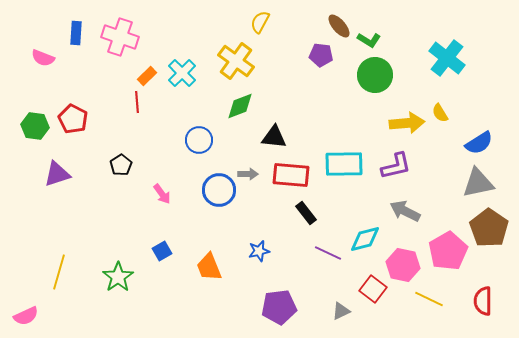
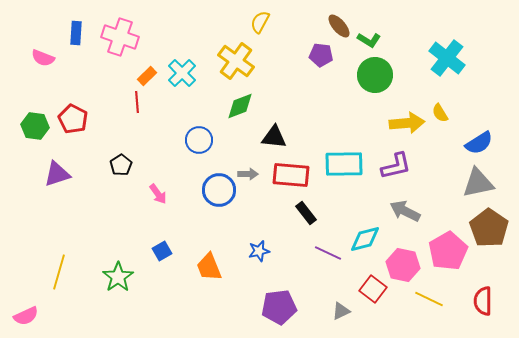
pink arrow at (162, 194): moved 4 px left
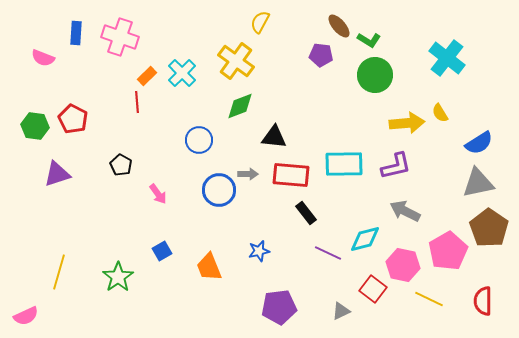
black pentagon at (121, 165): rotated 10 degrees counterclockwise
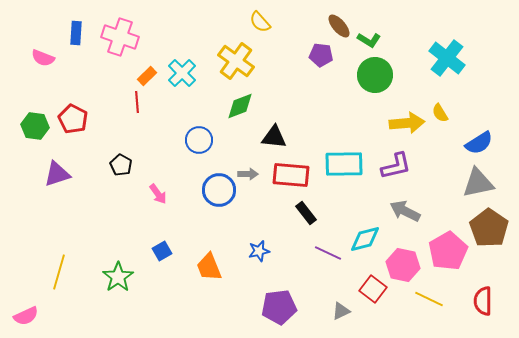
yellow semicircle at (260, 22): rotated 70 degrees counterclockwise
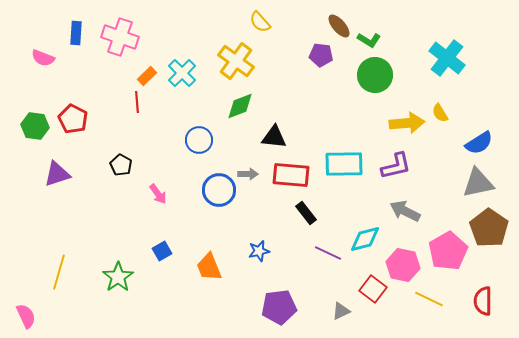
pink semicircle at (26, 316): rotated 90 degrees counterclockwise
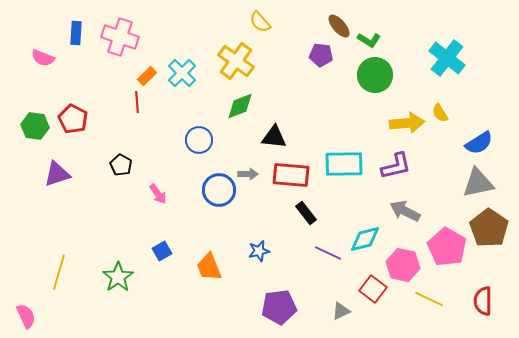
pink pentagon at (448, 251): moved 1 px left, 4 px up; rotated 12 degrees counterclockwise
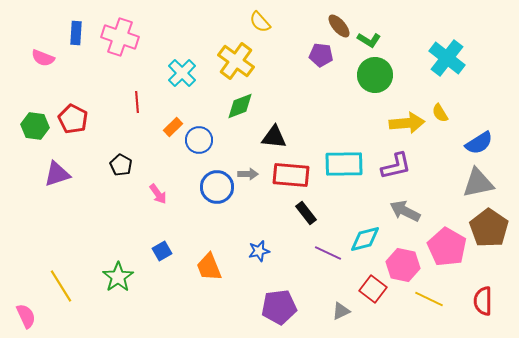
orange rectangle at (147, 76): moved 26 px right, 51 px down
blue circle at (219, 190): moved 2 px left, 3 px up
yellow line at (59, 272): moved 2 px right, 14 px down; rotated 48 degrees counterclockwise
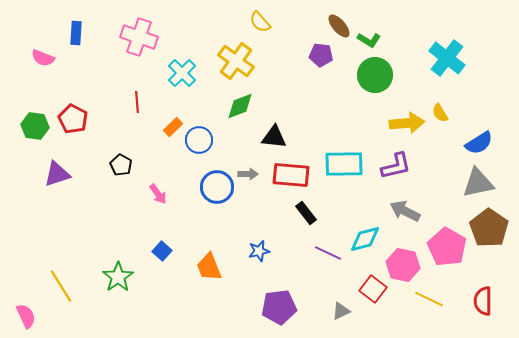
pink cross at (120, 37): moved 19 px right
blue square at (162, 251): rotated 18 degrees counterclockwise
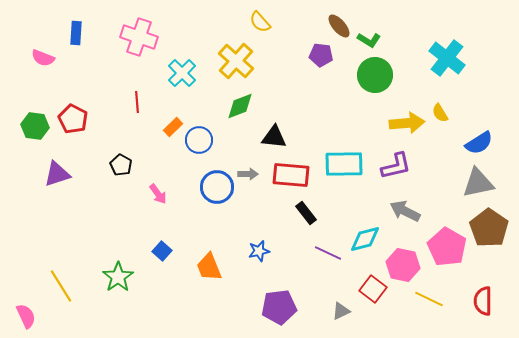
yellow cross at (236, 61): rotated 6 degrees clockwise
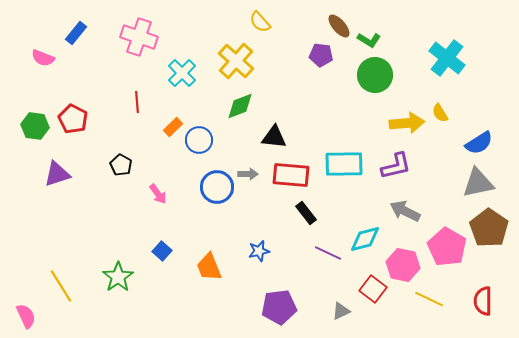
blue rectangle at (76, 33): rotated 35 degrees clockwise
